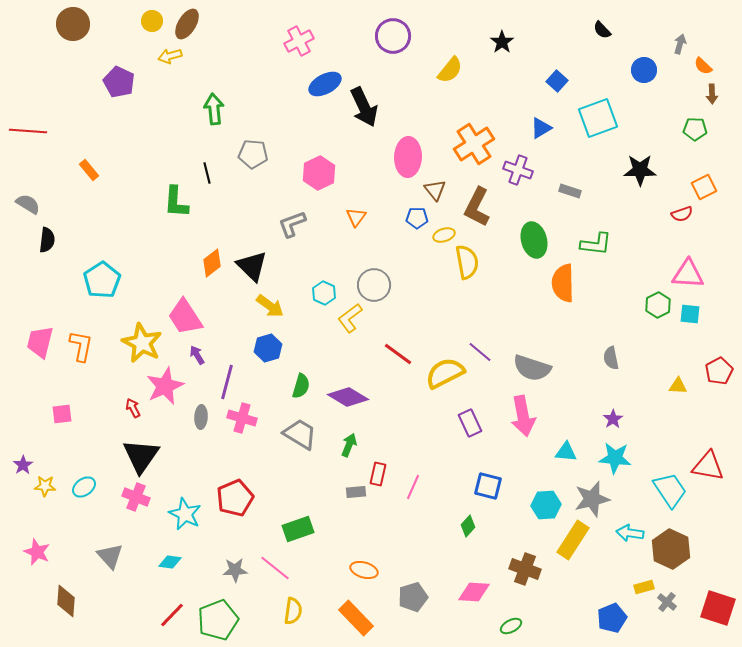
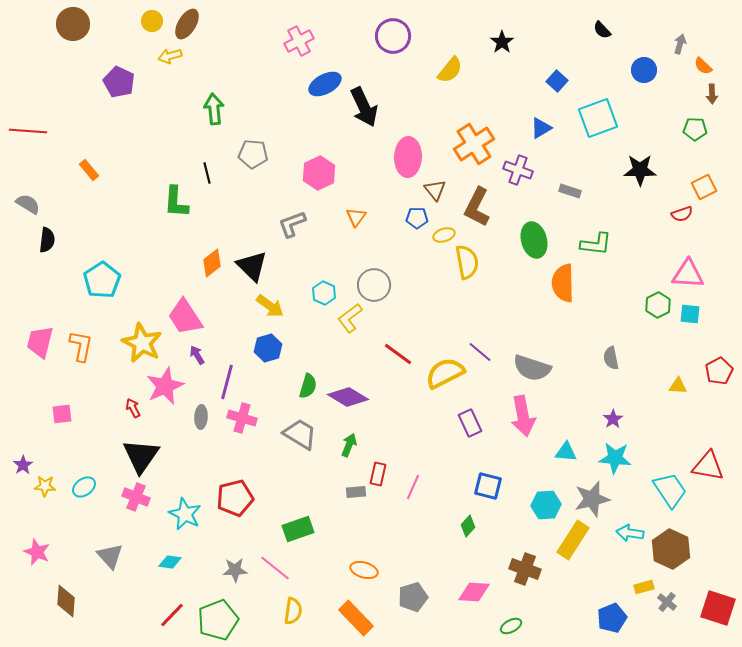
green semicircle at (301, 386): moved 7 px right
red pentagon at (235, 498): rotated 9 degrees clockwise
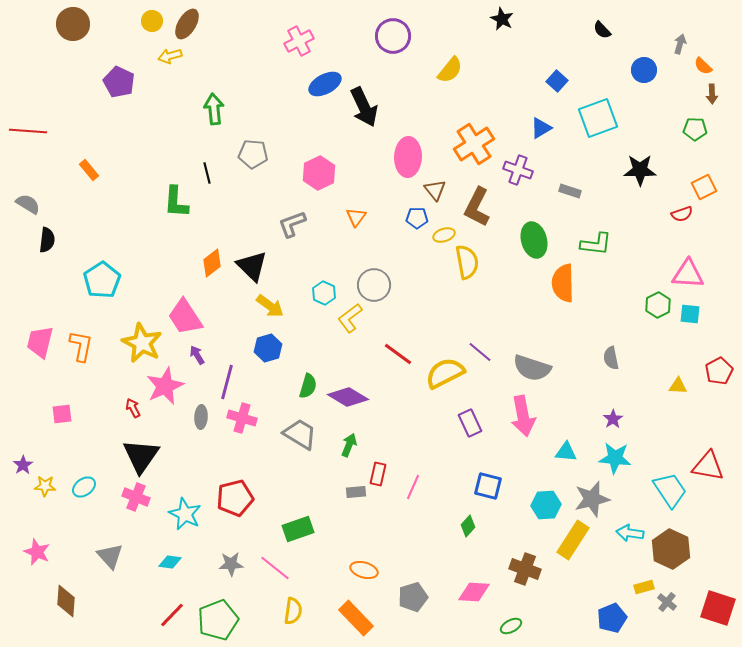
black star at (502, 42): moved 23 px up; rotated 10 degrees counterclockwise
gray star at (235, 570): moved 4 px left, 6 px up
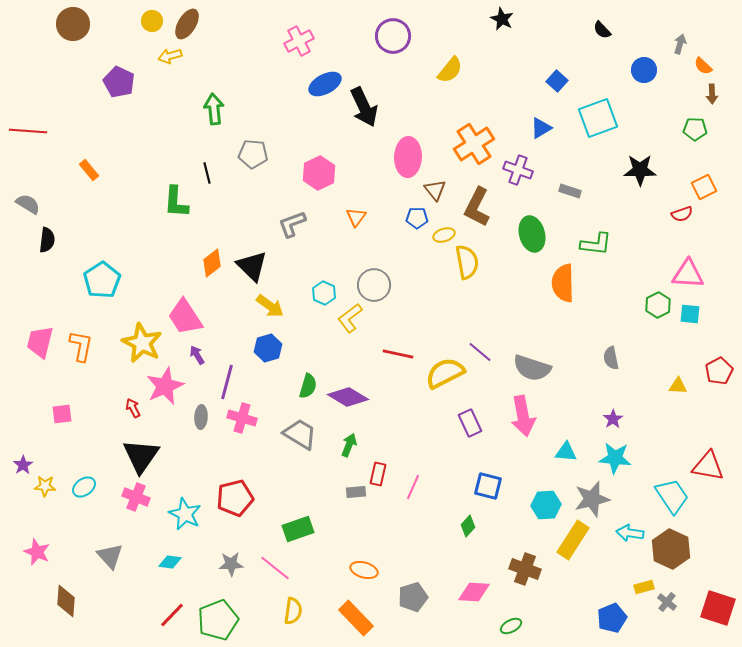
green ellipse at (534, 240): moved 2 px left, 6 px up
red line at (398, 354): rotated 24 degrees counterclockwise
cyan trapezoid at (670, 490): moved 2 px right, 6 px down
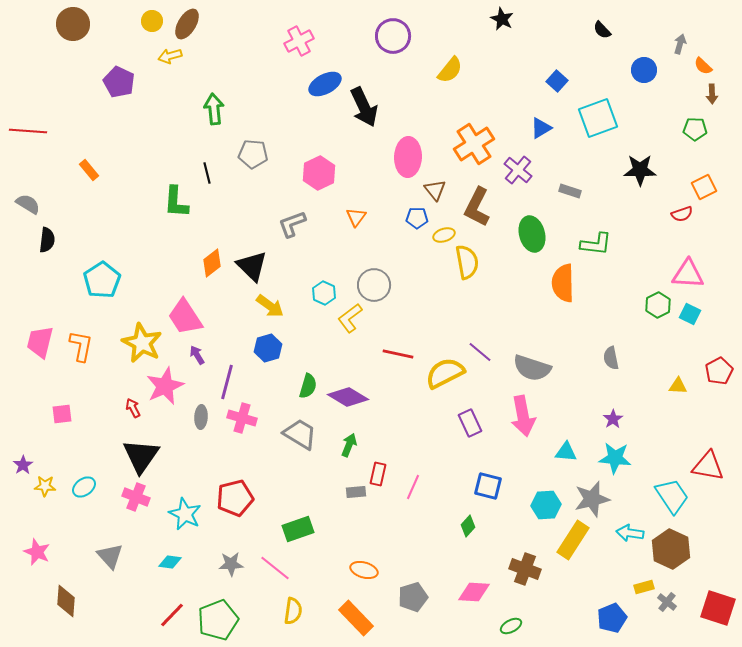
purple cross at (518, 170): rotated 20 degrees clockwise
cyan square at (690, 314): rotated 20 degrees clockwise
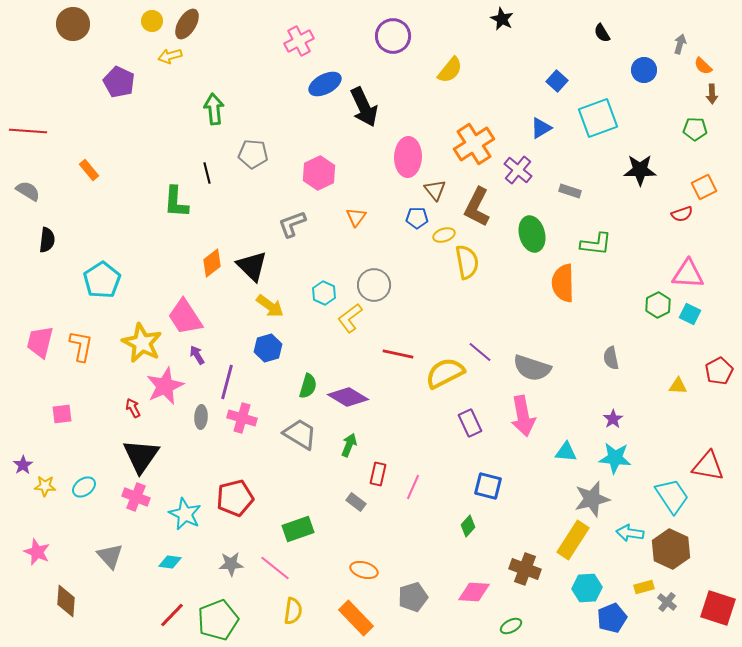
black semicircle at (602, 30): moved 3 px down; rotated 12 degrees clockwise
gray semicircle at (28, 204): moved 13 px up
gray rectangle at (356, 492): moved 10 px down; rotated 42 degrees clockwise
cyan hexagon at (546, 505): moved 41 px right, 83 px down
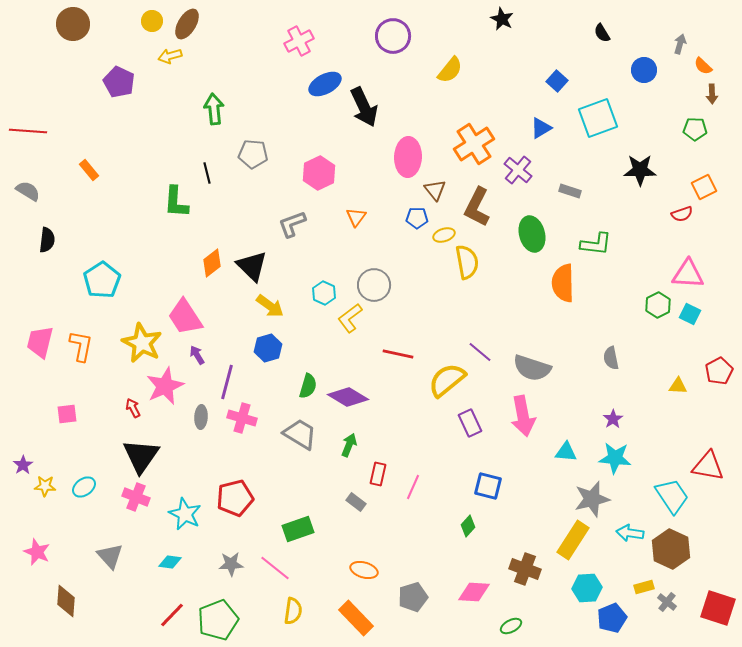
yellow semicircle at (445, 373): moved 2 px right, 7 px down; rotated 12 degrees counterclockwise
pink square at (62, 414): moved 5 px right
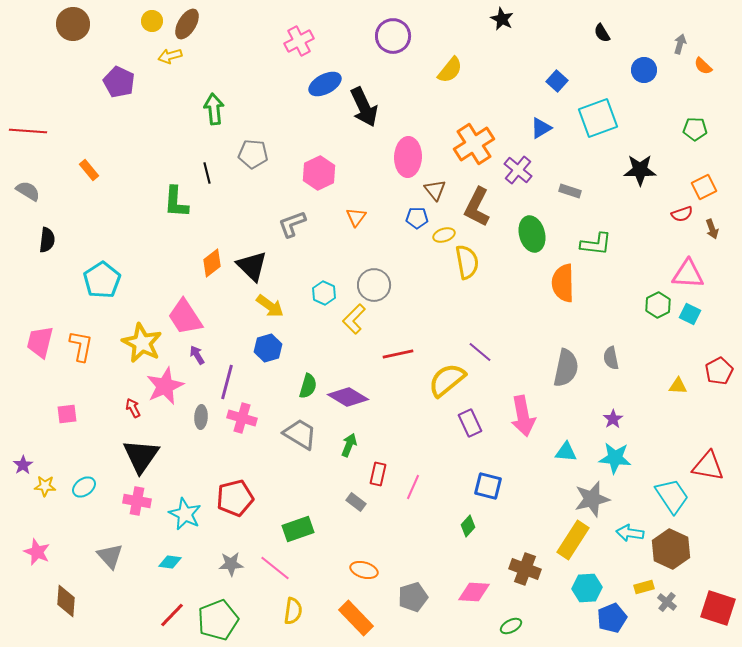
brown arrow at (712, 94): moved 135 px down; rotated 18 degrees counterclockwise
yellow L-shape at (350, 318): moved 4 px right, 1 px down; rotated 8 degrees counterclockwise
red line at (398, 354): rotated 24 degrees counterclockwise
gray semicircle at (532, 368): moved 34 px right; rotated 96 degrees counterclockwise
pink cross at (136, 497): moved 1 px right, 4 px down; rotated 12 degrees counterclockwise
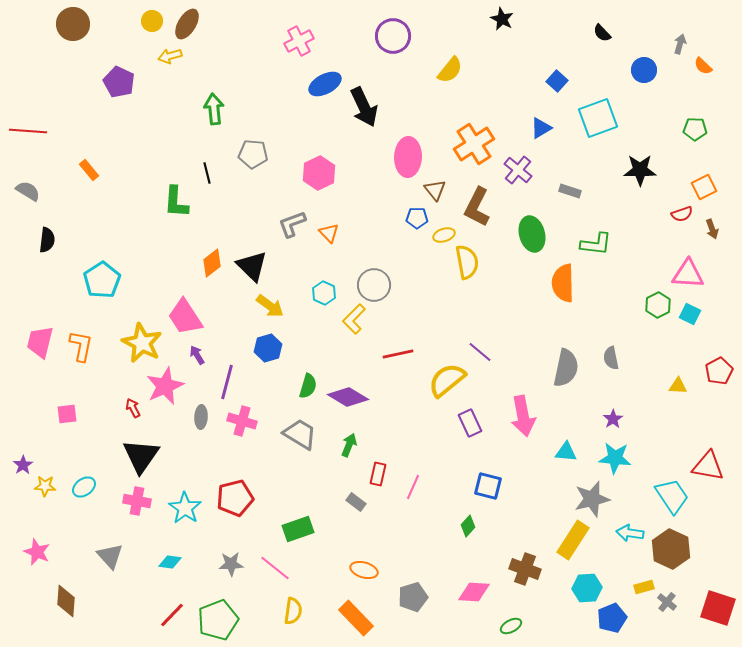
black semicircle at (602, 33): rotated 12 degrees counterclockwise
orange triangle at (356, 217): moved 27 px left, 16 px down; rotated 20 degrees counterclockwise
pink cross at (242, 418): moved 3 px down
cyan star at (185, 514): moved 6 px up; rotated 8 degrees clockwise
